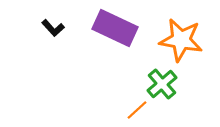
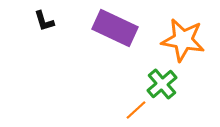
black L-shape: moved 9 px left, 7 px up; rotated 25 degrees clockwise
orange star: moved 2 px right
orange line: moved 1 px left
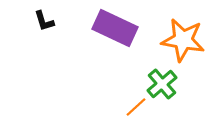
orange line: moved 3 px up
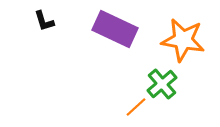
purple rectangle: moved 1 px down
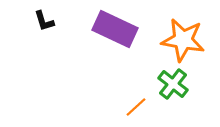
green cross: moved 11 px right; rotated 12 degrees counterclockwise
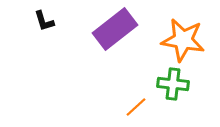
purple rectangle: rotated 63 degrees counterclockwise
green cross: rotated 32 degrees counterclockwise
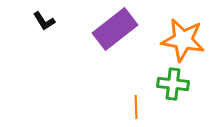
black L-shape: rotated 15 degrees counterclockwise
orange line: rotated 50 degrees counterclockwise
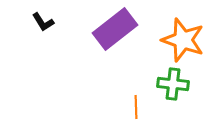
black L-shape: moved 1 px left, 1 px down
orange star: rotated 9 degrees clockwise
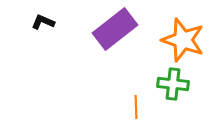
black L-shape: rotated 145 degrees clockwise
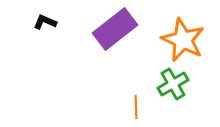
black L-shape: moved 2 px right
orange star: rotated 6 degrees clockwise
green cross: rotated 36 degrees counterclockwise
